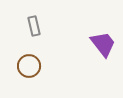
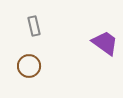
purple trapezoid: moved 2 px right, 1 px up; rotated 16 degrees counterclockwise
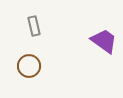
purple trapezoid: moved 1 px left, 2 px up
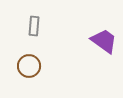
gray rectangle: rotated 18 degrees clockwise
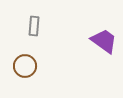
brown circle: moved 4 px left
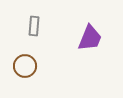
purple trapezoid: moved 14 px left, 3 px up; rotated 76 degrees clockwise
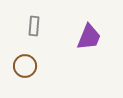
purple trapezoid: moved 1 px left, 1 px up
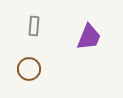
brown circle: moved 4 px right, 3 px down
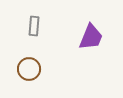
purple trapezoid: moved 2 px right
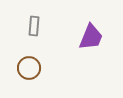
brown circle: moved 1 px up
